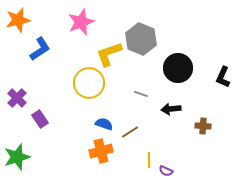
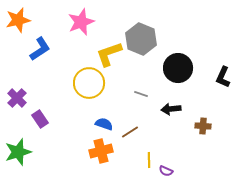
green star: moved 1 px right, 5 px up
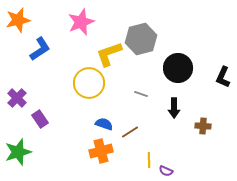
gray hexagon: rotated 24 degrees clockwise
black arrow: moved 3 px right, 1 px up; rotated 84 degrees counterclockwise
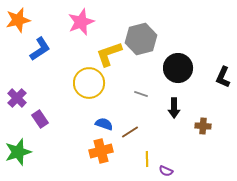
yellow line: moved 2 px left, 1 px up
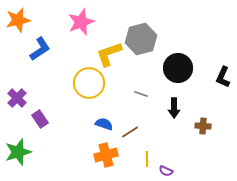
orange cross: moved 5 px right, 4 px down
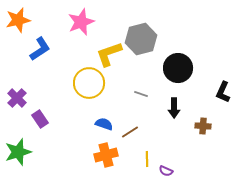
black L-shape: moved 15 px down
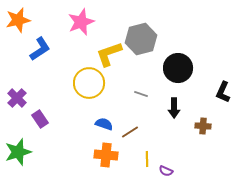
orange cross: rotated 20 degrees clockwise
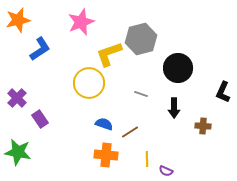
green star: rotated 28 degrees clockwise
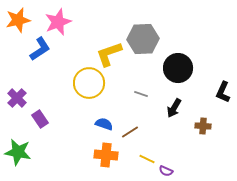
pink star: moved 23 px left
gray hexagon: moved 2 px right; rotated 12 degrees clockwise
black arrow: rotated 30 degrees clockwise
yellow line: rotated 63 degrees counterclockwise
